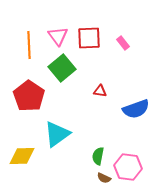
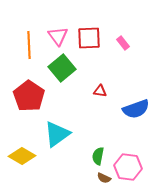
yellow diamond: rotated 32 degrees clockwise
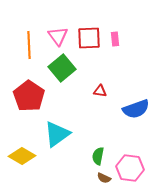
pink rectangle: moved 8 px left, 4 px up; rotated 32 degrees clockwise
pink hexagon: moved 2 px right, 1 px down
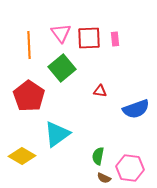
pink triangle: moved 3 px right, 3 px up
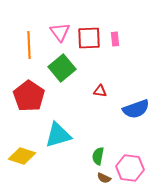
pink triangle: moved 1 px left, 1 px up
cyan triangle: moved 1 px right, 1 px down; rotated 20 degrees clockwise
yellow diamond: rotated 12 degrees counterclockwise
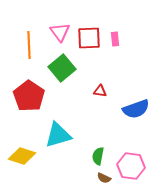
pink hexagon: moved 1 px right, 2 px up
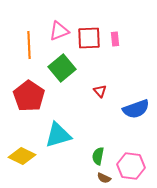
pink triangle: moved 1 px left, 1 px up; rotated 45 degrees clockwise
red triangle: rotated 40 degrees clockwise
yellow diamond: rotated 8 degrees clockwise
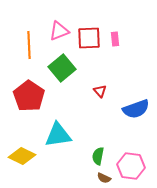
cyan triangle: rotated 8 degrees clockwise
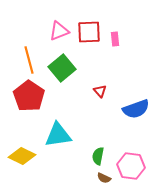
red square: moved 6 px up
orange line: moved 15 px down; rotated 12 degrees counterclockwise
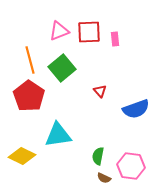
orange line: moved 1 px right
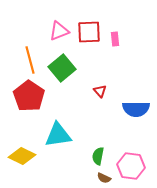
blue semicircle: rotated 20 degrees clockwise
